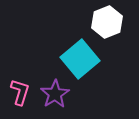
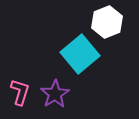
cyan square: moved 5 px up
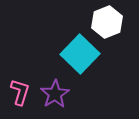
cyan square: rotated 6 degrees counterclockwise
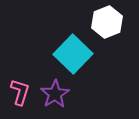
cyan square: moved 7 px left
